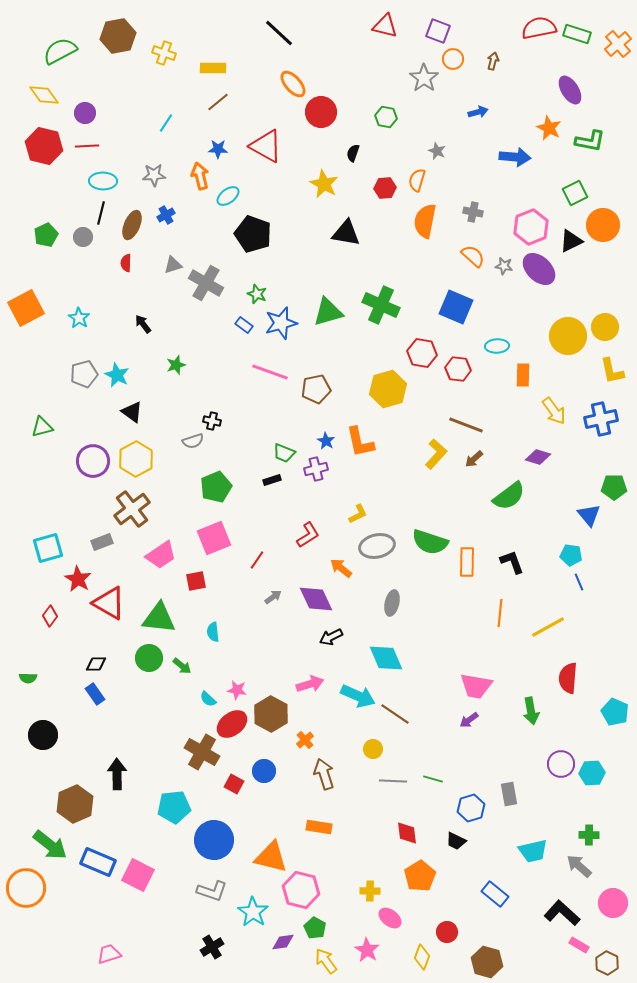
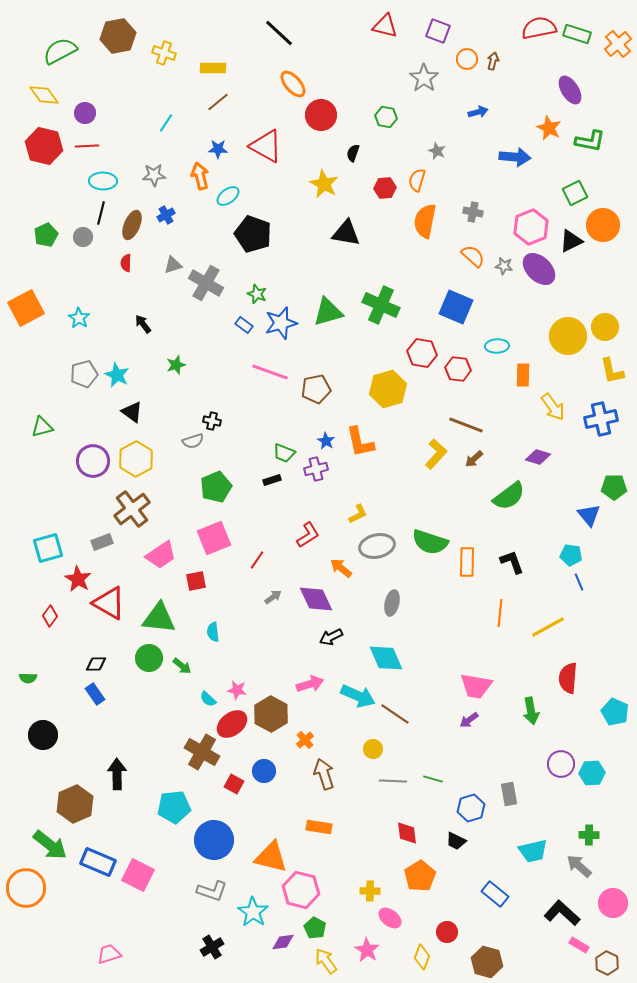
orange circle at (453, 59): moved 14 px right
red circle at (321, 112): moved 3 px down
yellow arrow at (554, 411): moved 1 px left, 4 px up
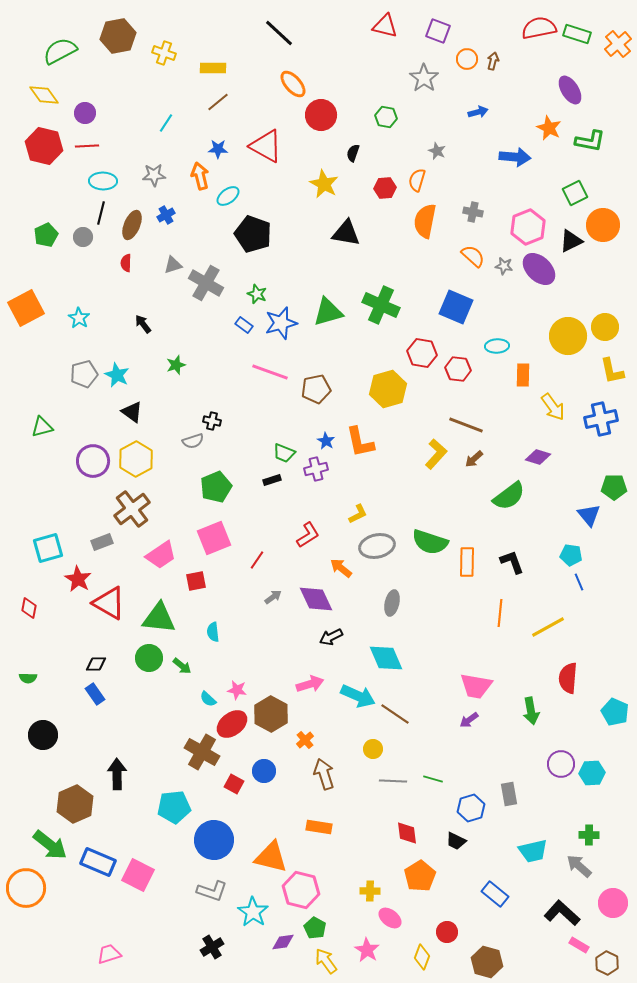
pink hexagon at (531, 227): moved 3 px left
red diamond at (50, 616): moved 21 px left, 8 px up; rotated 25 degrees counterclockwise
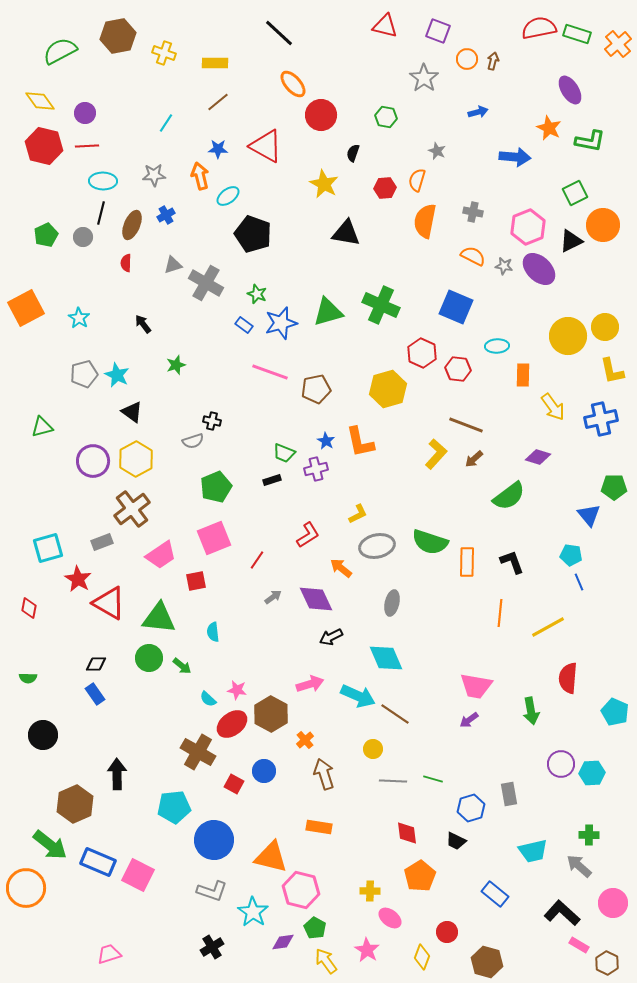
yellow rectangle at (213, 68): moved 2 px right, 5 px up
yellow diamond at (44, 95): moved 4 px left, 6 px down
orange semicircle at (473, 256): rotated 15 degrees counterclockwise
red hexagon at (422, 353): rotated 16 degrees clockwise
brown cross at (202, 752): moved 4 px left
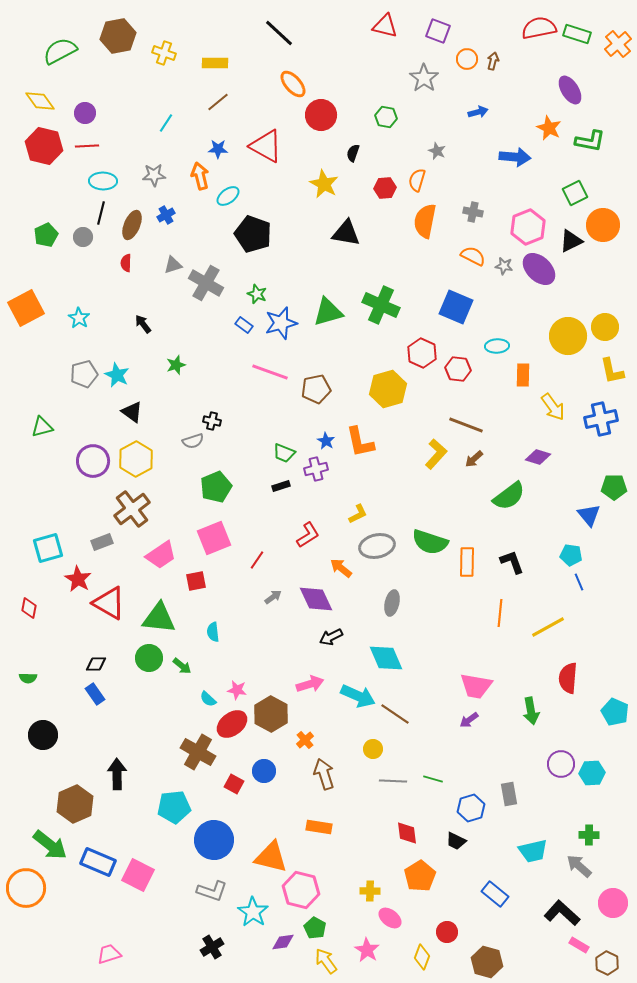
black rectangle at (272, 480): moved 9 px right, 6 px down
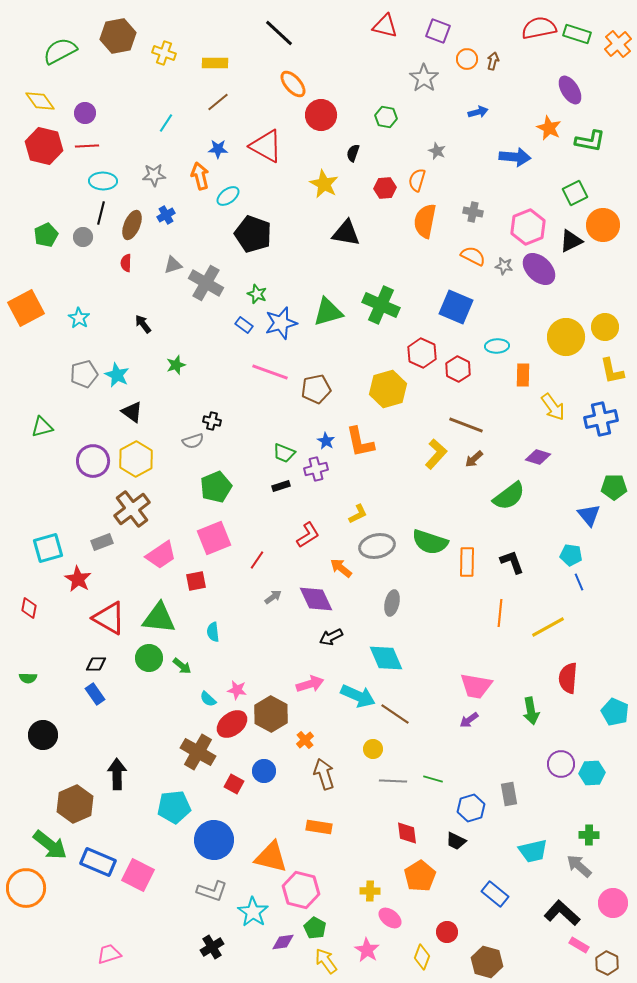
yellow circle at (568, 336): moved 2 px left, 1 px down
red hexagon at (458, 369): rotated 20 degrees clockwise
red triangle at (109, 603): moved 15 px down
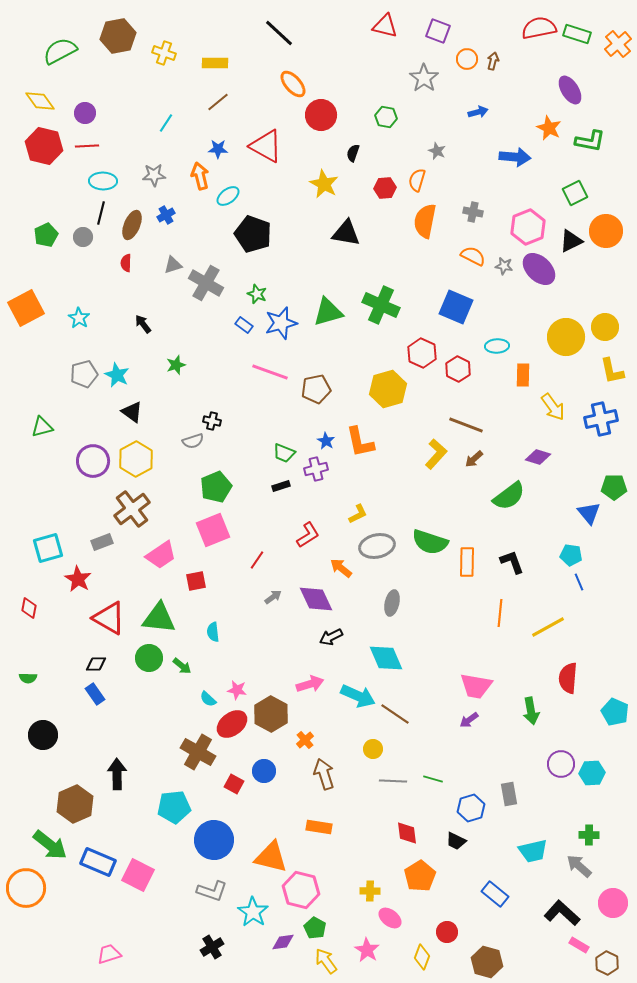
orange circle at (603, 225): moved 3 px right, 6 px down
blue triangle at (589, 515): moved 2 px up
pink square at (214, 538): moved 1 px left, 8 px up
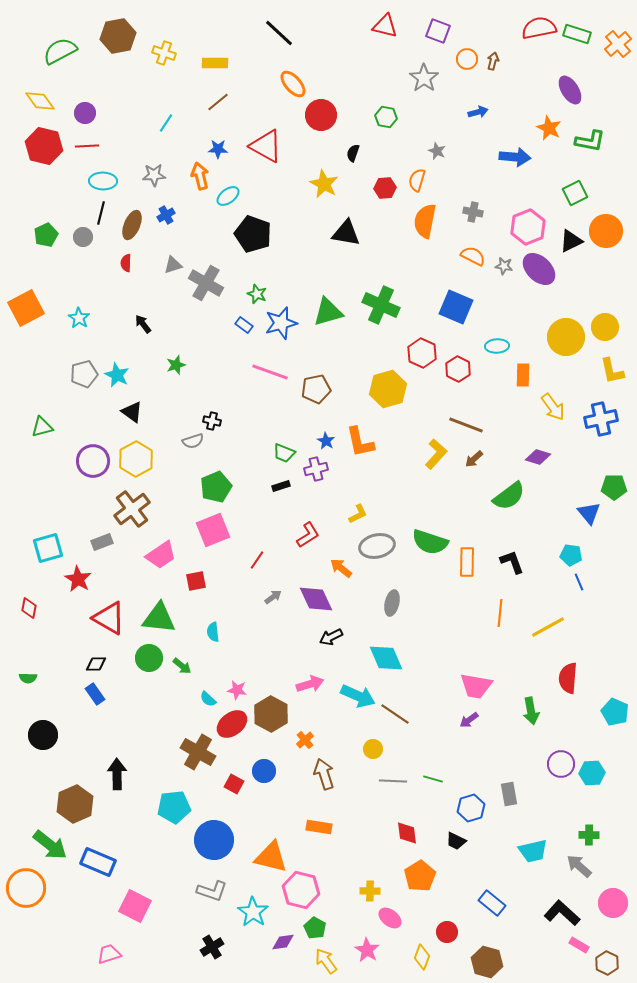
pink square at (138, 875): moved 3 px left, 31 px down
blue rectangle at (495, 894): moved 3 px left, 9 px down
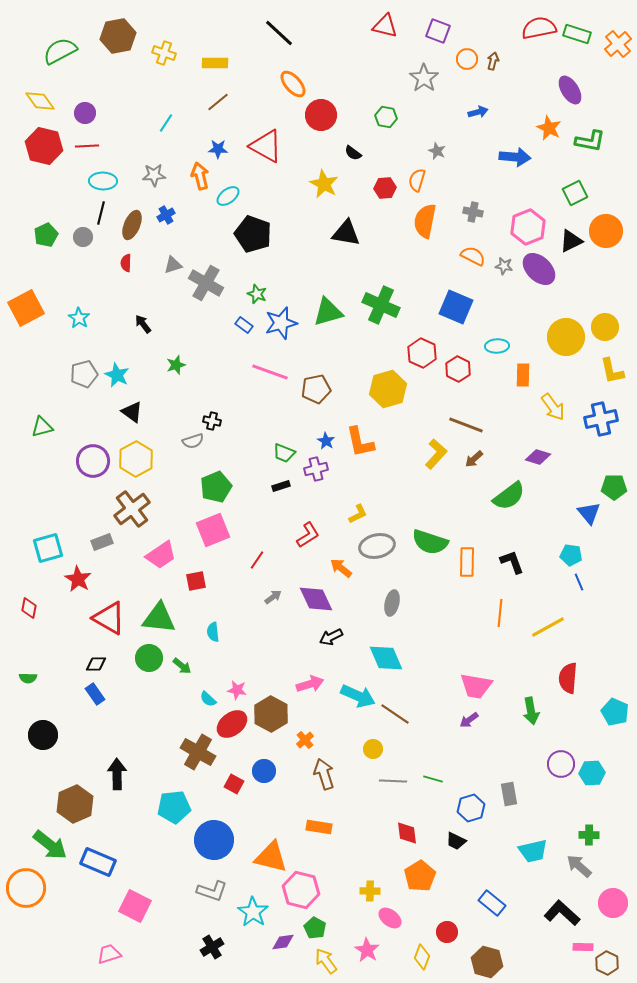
black semicircle at (353, 153): rotated 72 degrees counterclockwise
pink rectangle at (579, 945): moved 4 px right, 2 px down; rotated 30 degrees counterclockwise
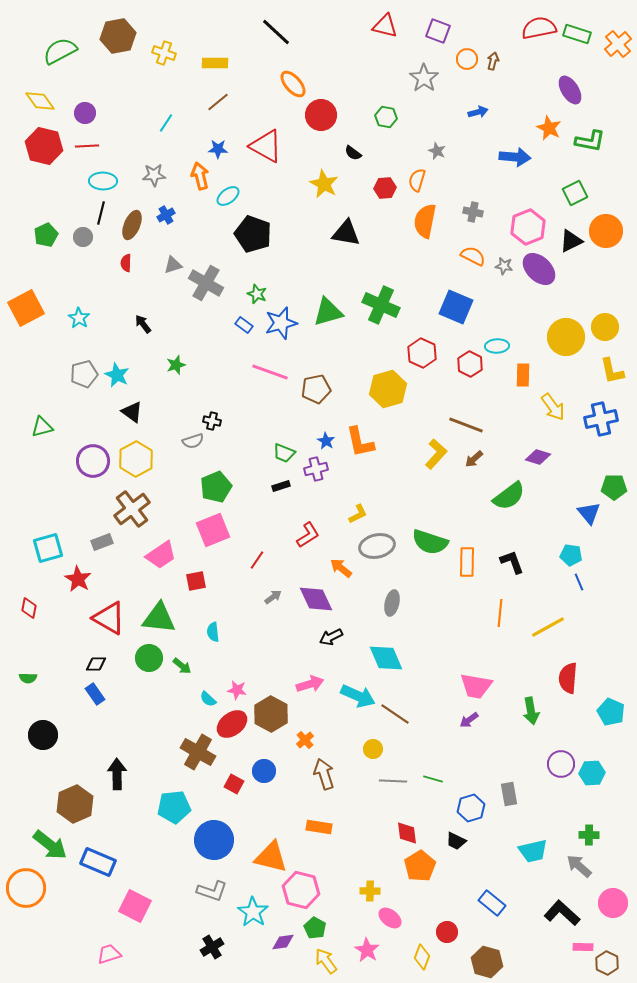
black line at (279, 33): moved 3 px left, 1 px up
red hexagon at (458, 369): moved 12 px right, 5 px up
cyan pentagon at (615, 712): moved 4 px left
orange pentagon at (420, 876): moved 10 px up
